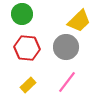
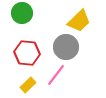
green circle: moved 1 px up
red hexagon: moved 5 px down
pink line: moved 11 px left, 7 px up
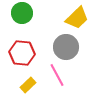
yellow trapezoid: moved 2 px left, 3 px up
red hexagon: moved 5 px left
pink line: moved 1 px right; rotated 65 degrees counterclockwise
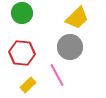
gray circle: moved 4 px right
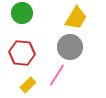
yellow trapezoid: moved 1 px left; rotated 15 degrees counterclockwise
pink line: rotated 60 degrees clockwise
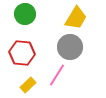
green circle: moved 3 px right, 1 px down
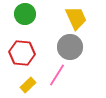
yellow trapezoid: rotated 55 degrees counterclockwise
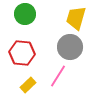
yellow trapezoid: rotated 140 degrees counterclockwise
pink line: moved 1 px right, 1 px down
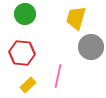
gray circle: moved 21 px right
pink line: rotated 20 degrees counterclockwise
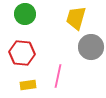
yellow rectangle: rotated 35 degrees clockwise
